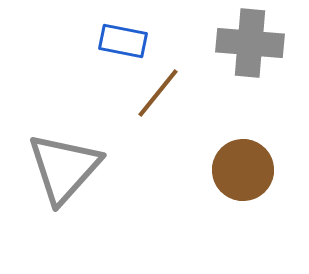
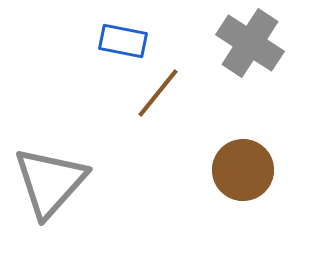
gray cross: rotated 28 degrees clockwise
gray triangle: moved 14 px left, 14 px down
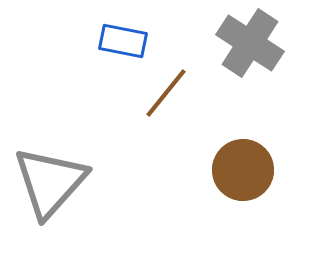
brown line: moved 8 px right
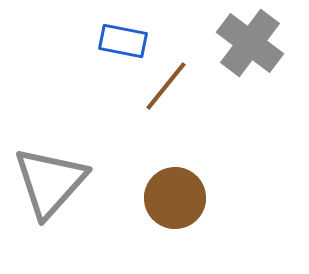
gray cross: rotated 4 degrees clockwise
brown line: moved 7 px up
brown circle: moved 68 px left, 28 px down
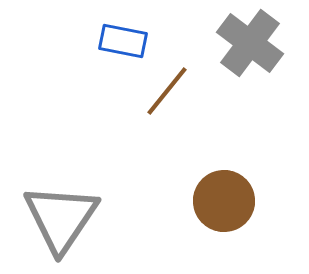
brown line: moved 1 px right, 5 px down
gray triangle: moved 11 px right, 36 px down; rotated 8 degrees counterclockwise
brown circle: moved 49 px right, 3 px down
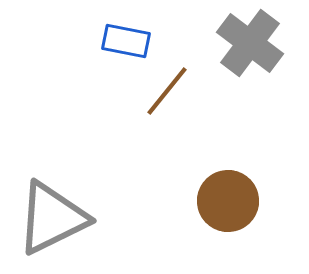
blue rectangle: moved 3 px right
brown circle: moved 4 px right
gray triangle: moved 9 px left; rotated 30 degrees clockwise
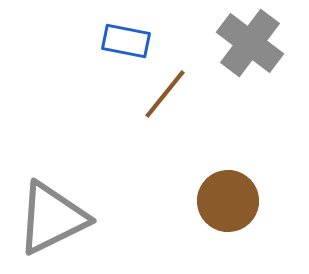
brown line: moved 2 px left, 3 px down
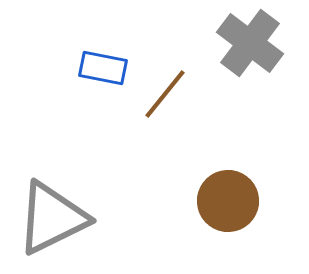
blue rectangle: moved 23 px left, 27 px down
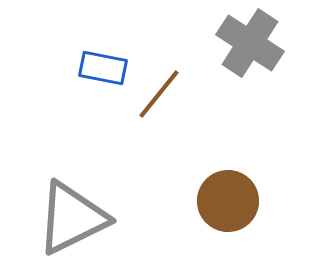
gray cross: rotated 4 degrees counterclockwise
brown line: moved 6 px left
gray triangle: moved 20 px right
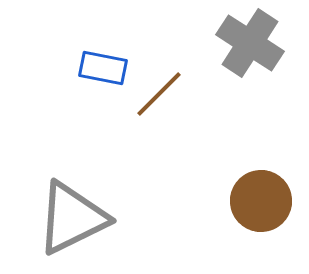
brown line: rotated 6 degrees clockwise
brown circle: moved 33 px right
